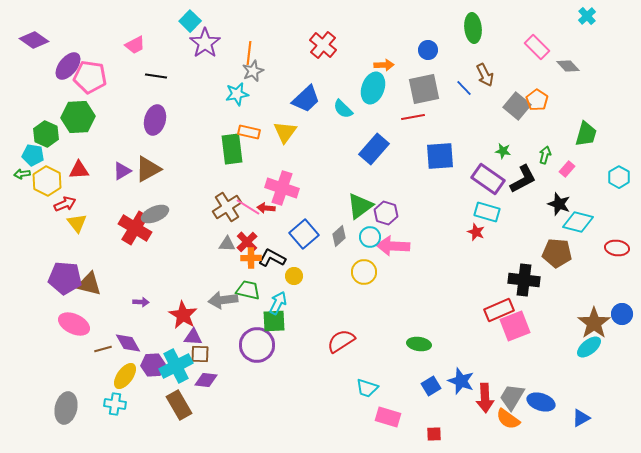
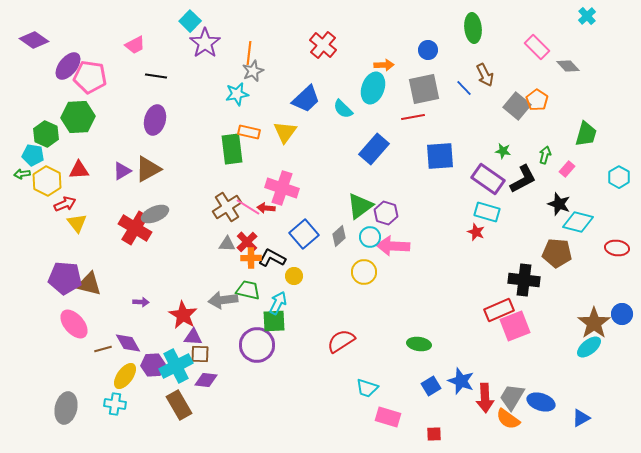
pink ellipse at (74, 324): rotated 24 degrees clockwise
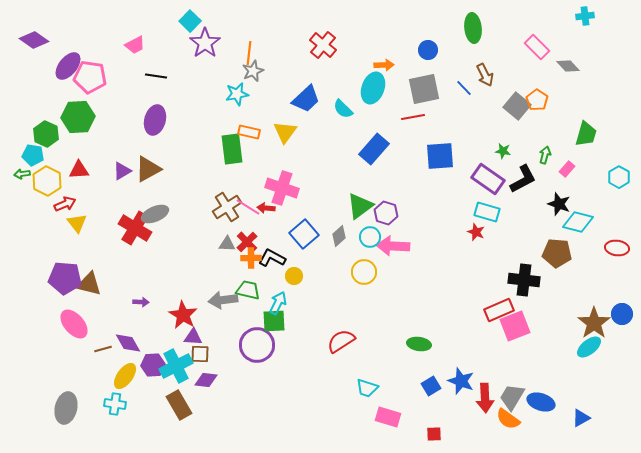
cyan cross at (587, 16): moved 2 px left; rotated 36 degrees clockwise
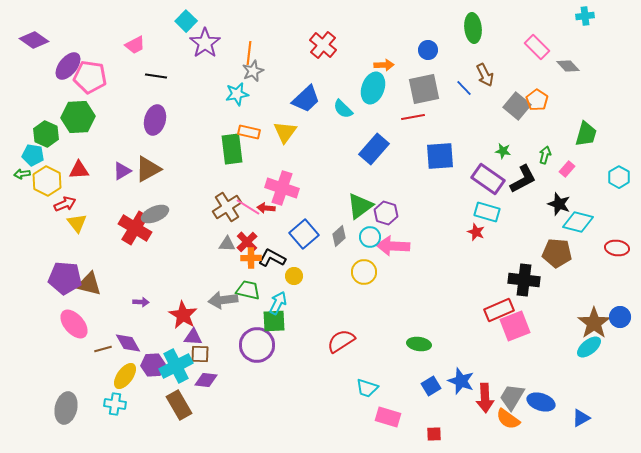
cyan square at (190, 21): moved 4 px left
blue circle at (622, 314): moved 2 px left, 3 px down
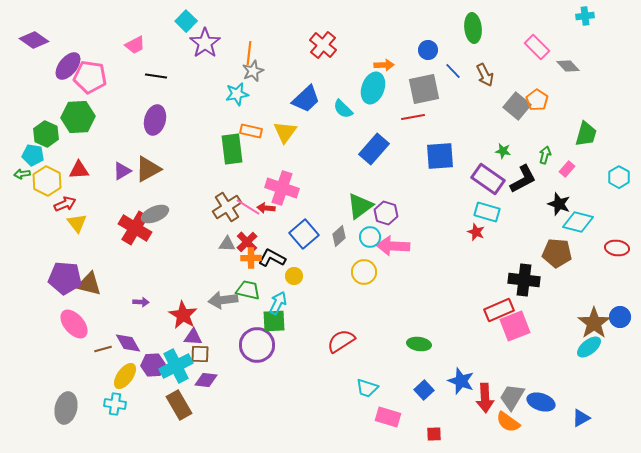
blue line at (464, 88): moved 11 px left, 17 px up
orange rectangle at (249, 132): moved 2 px right, 1 px up
blue square at (431, 386): moved 7 px left, 4 px down; rotated 12 degrees counterclockwise
orange semicircle at (508, 419): moved 3 px down
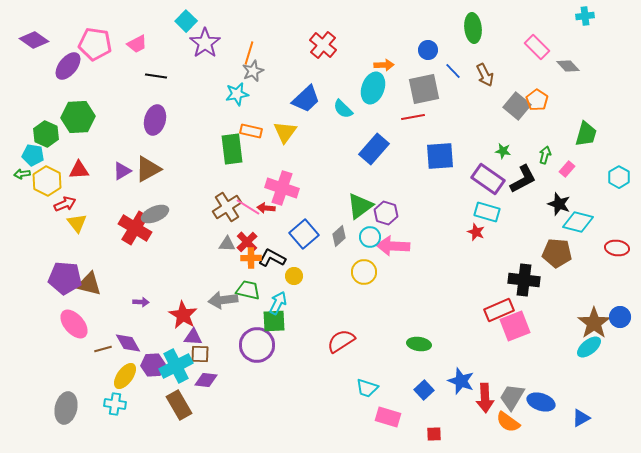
pink trapezoid at (135, 45): moved 2 px right, 1 px up
orange line at (249, 53): rotated 10 degrees clockwise
pink pentagon at (90, 77): moved 5 px right, 33 px up
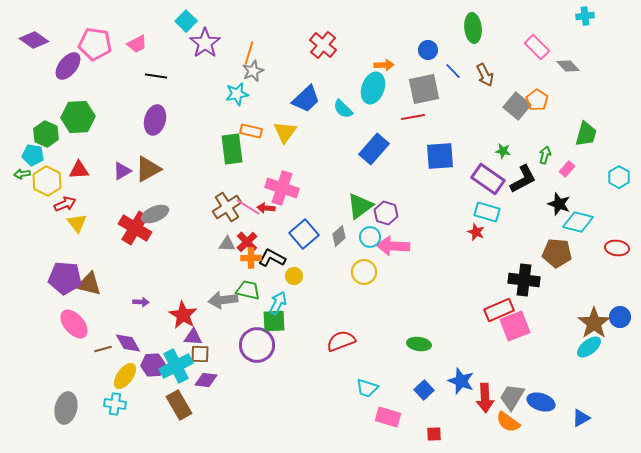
red semicircle at (341, 341): rotated 12 degrees clockwise
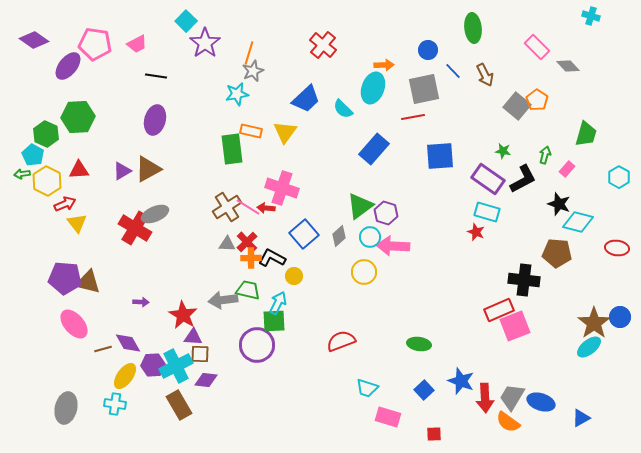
cyan cross at (585, 16): moved 6 px right; rotated 24 degrees clockwise
cyan pentagon at (33, 155): rotated 20 degrees clockwise
brown triangle at (89, 284): moved 1 px left, 2 px up
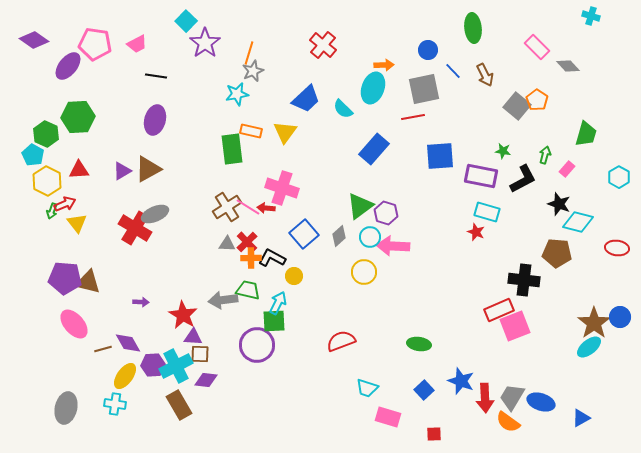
green arrow at (22, 174): moved 30 px right, 37 px down; rotated 63 degrees counterclockwise
purple rectangle at (488, 179): moved 7 px left, 3 px up; rotated 24 degrees counterclockwise
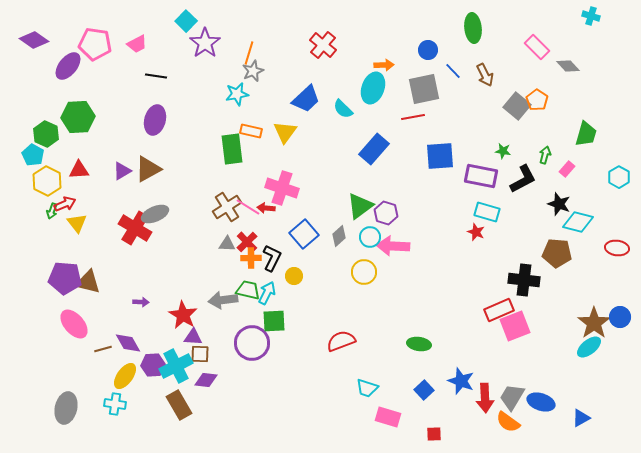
black L-shape at (272, 258): rotated 88 degrees clockwise
cyan arrow at (278, 303): moved 11 px left, 10 px up
purple circle at (257, 345): moved 5 px left, 2 px up
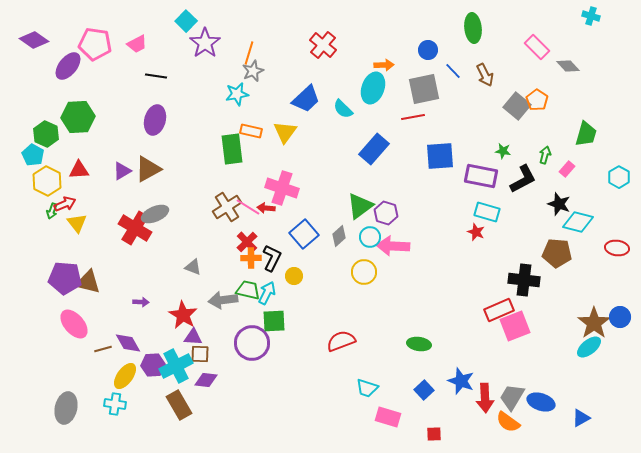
gray triangle at (227, 244): moved 34 px left, 23 px down; rotated 18 degrees clockwise
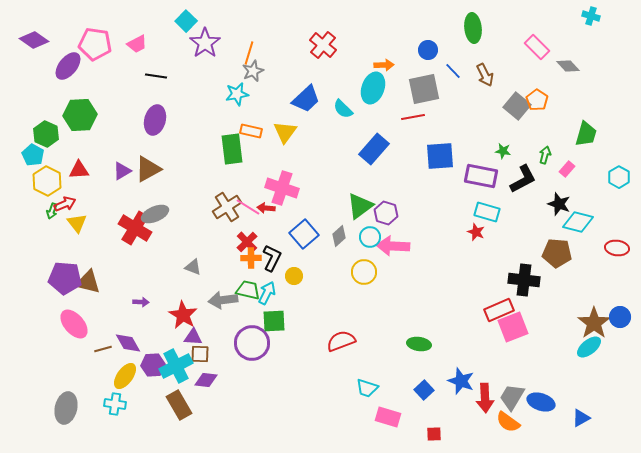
green hexagon at (78, 117): moved 2 px right, 2 px up
pink square at (515, 326): moved 2 px left, 1 px down
